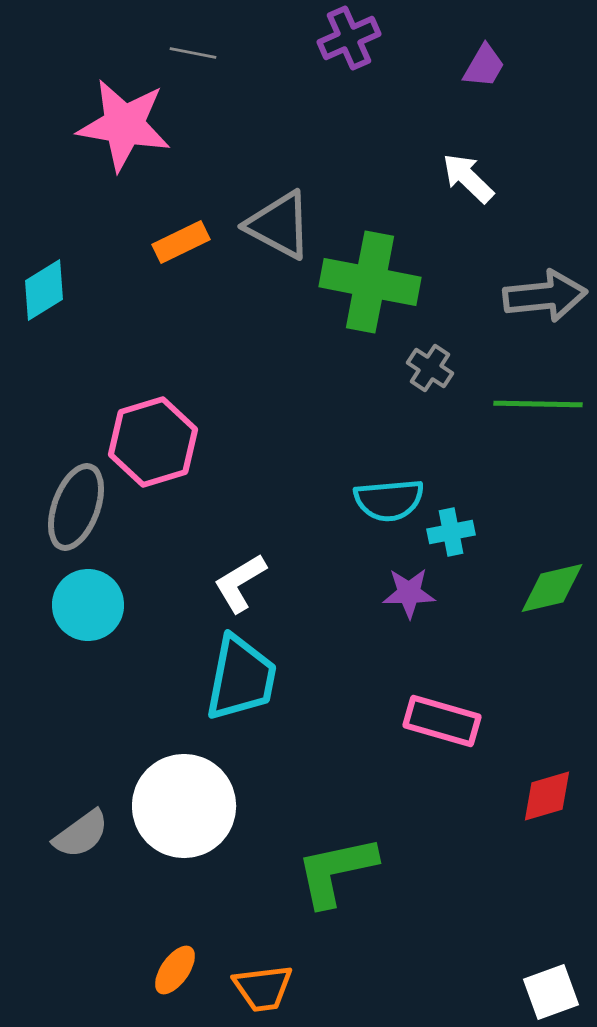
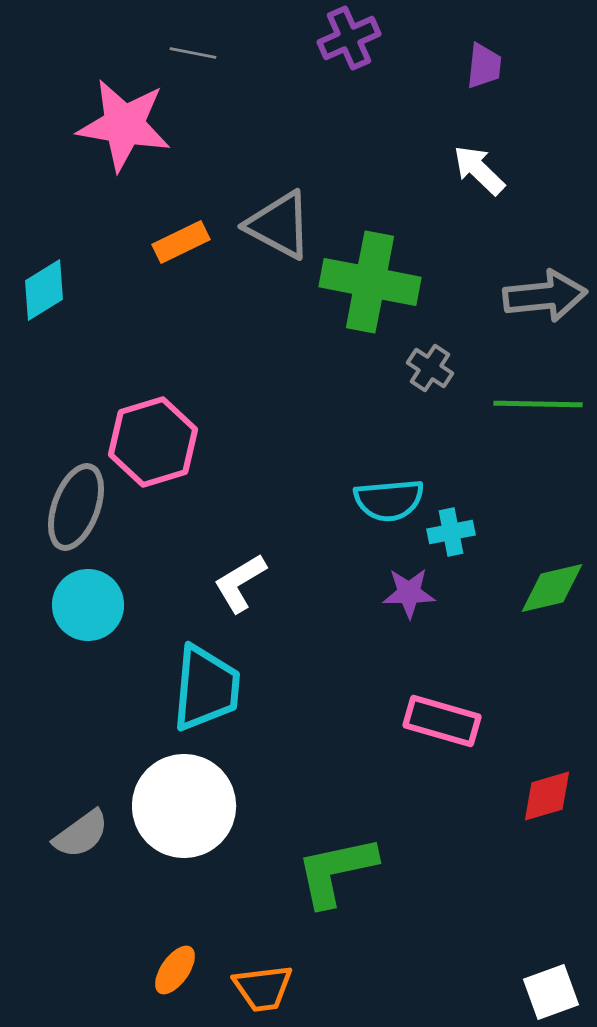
purple trapezoid: rotated 24 degrees counterclockwise
white arrow: moved 11 px right, 8 px up
cyan trapezoid: moved 35 px left, 10 px down; rotated 6 degrees counterclockwise
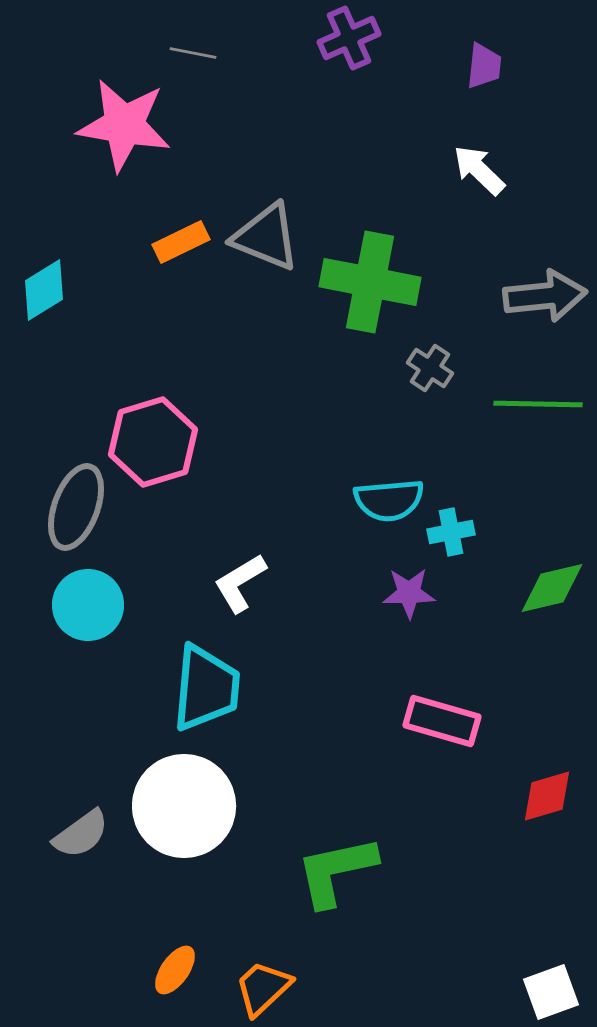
gray triangle: moved 13 px left, 12 px down; rotated 6 degrees counterclockwise
orange trapezoid: rotated 144 degrees clockwise
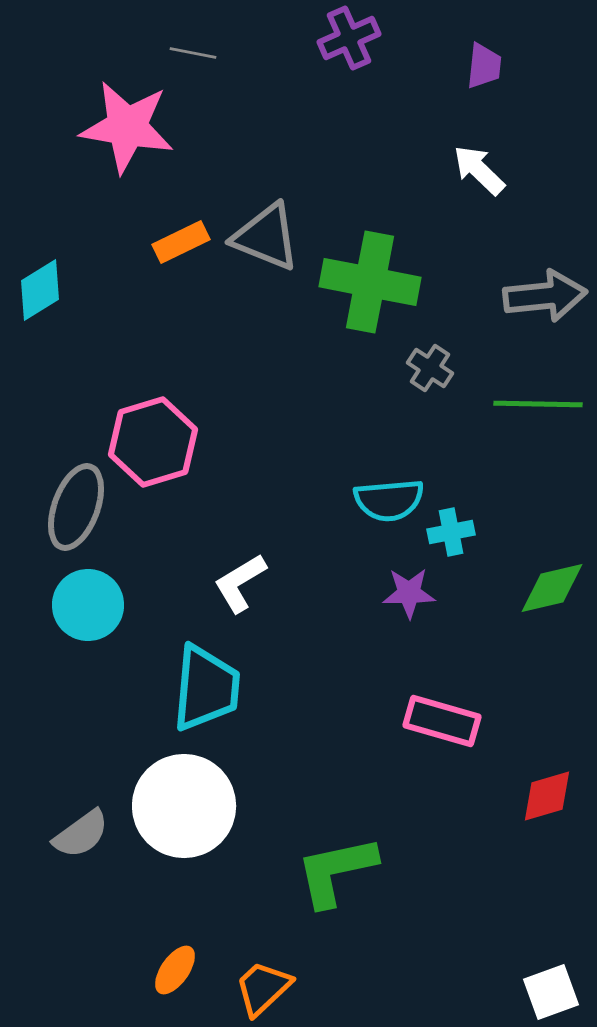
pink star: moved 3 px right, 2 px down
cyan diamond: moved 4 px left
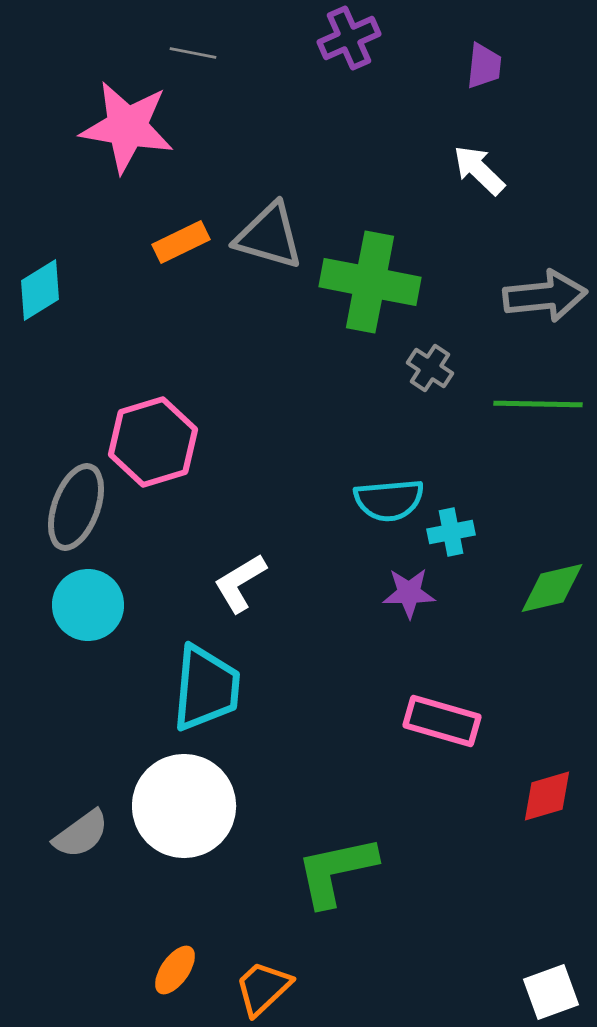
gray triangle: moved 3 px right, 1 px up; rotated 6 degrees counterclockwise
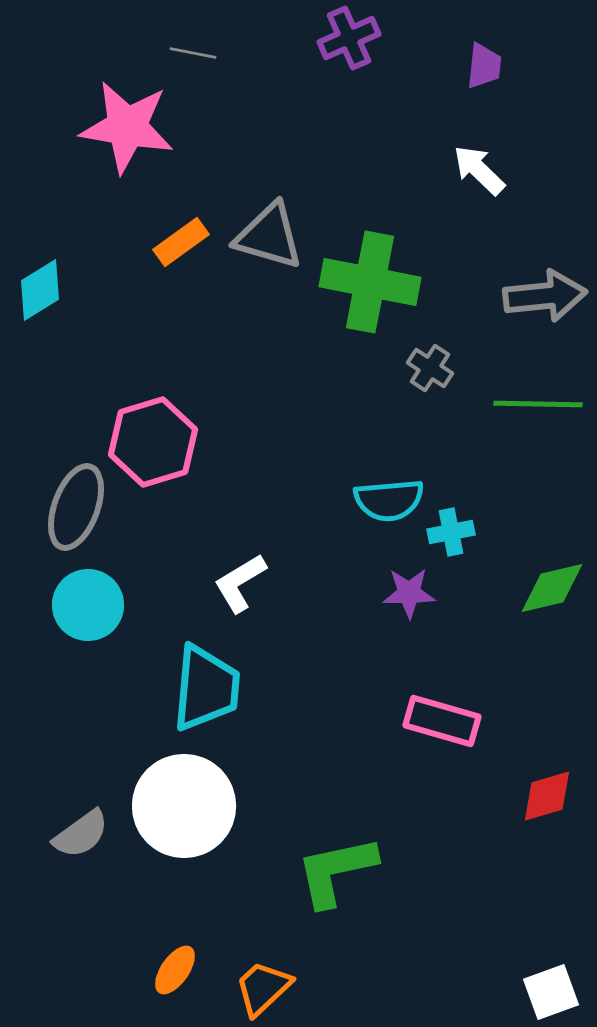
orange rectangle: rotated 10 degrees counterclockwise
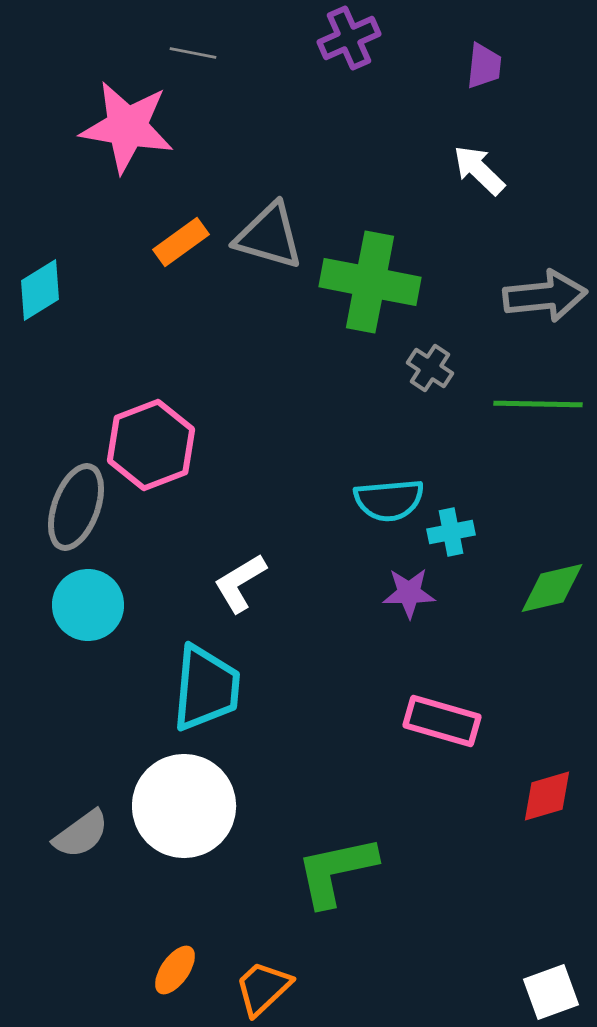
pink hexagon: moved 2 px left, 3 px down; rotated 4 degrees counterclockwise
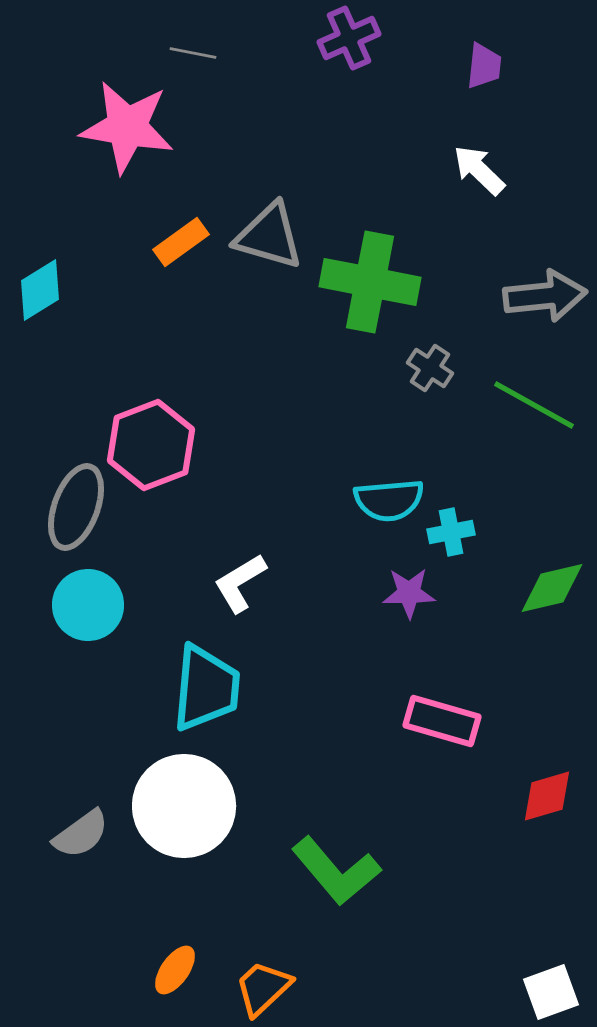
green line: moved 4 px left, 1 px down; rotated 28 degrees clockwise
green L-shape: rotated 118 degrees counterclockwise
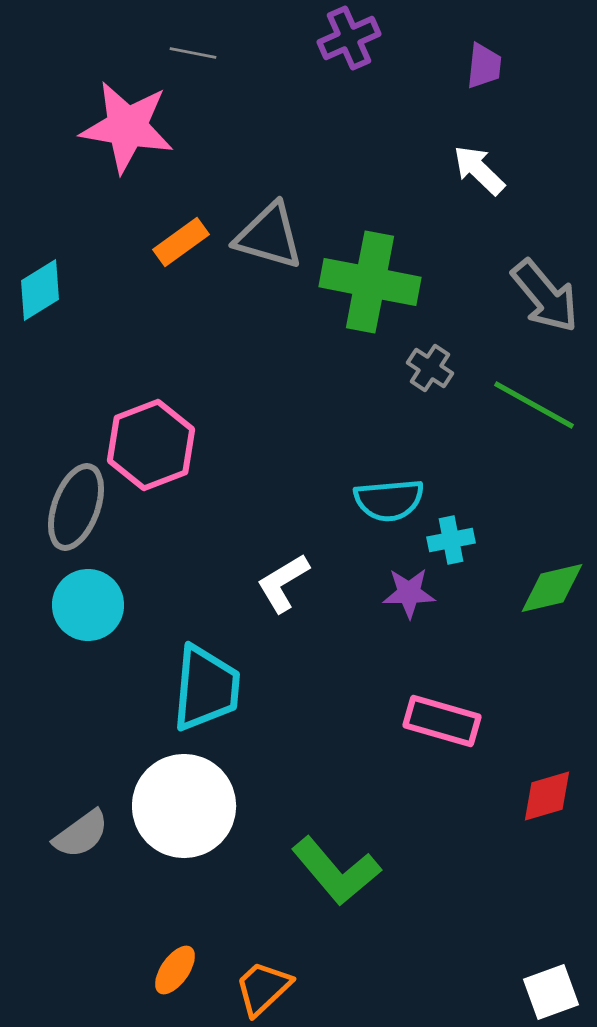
gray arrow: rotated 56 degrees clockwise
cyan cross: moved 8 px down
white L-shape: moved 43 px right
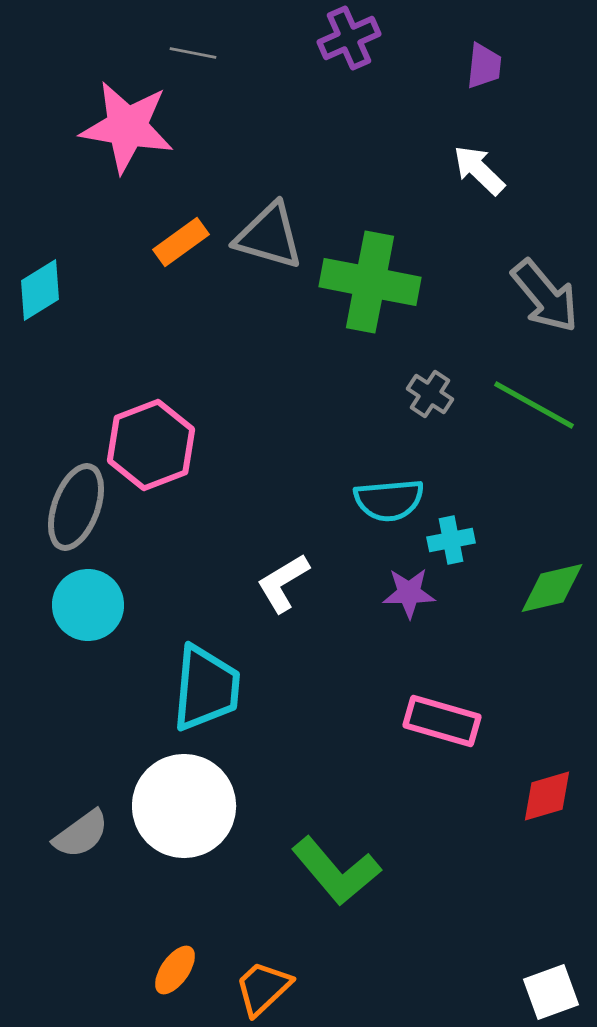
gray cross: moved 26 px down
